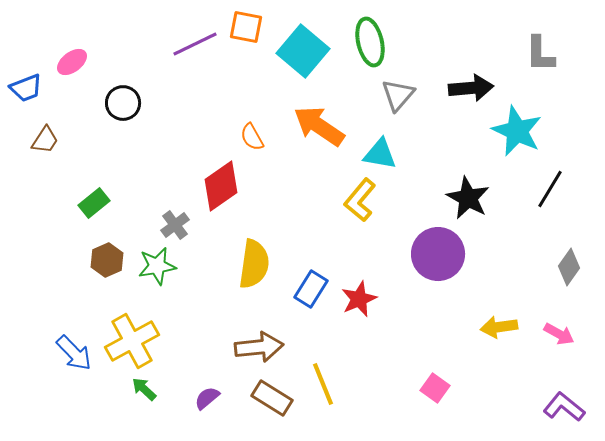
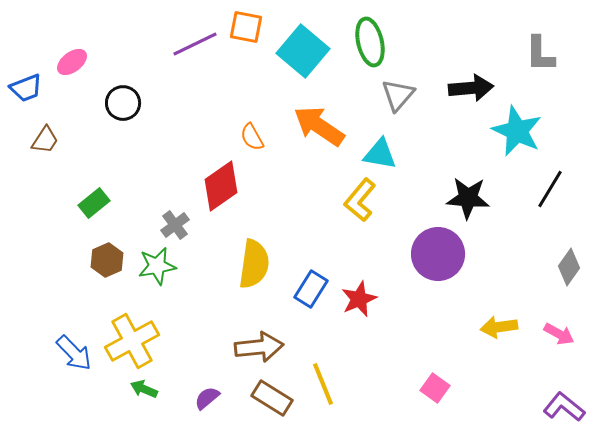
black star: rotated 24 degrees counterclockwise
green arrow: rotated 20 degrees counterclockwise
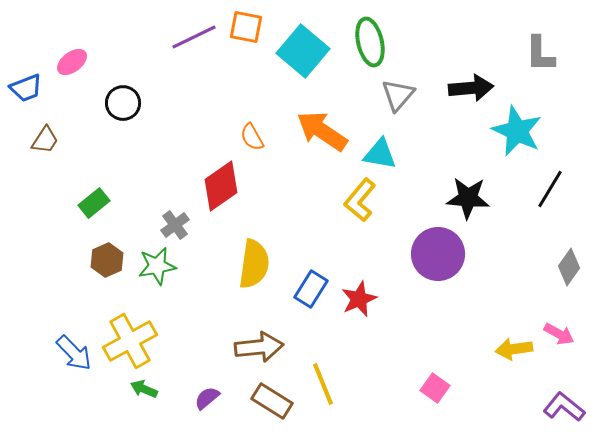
purple line: moved 1 px left, 7 px up
orange arrow: moved 3 px right, 5 px down
yellow arrow: moved 15 px right, 22 px down
yellow cross: moved 2 px left
brown rectangle: moved 3 px down
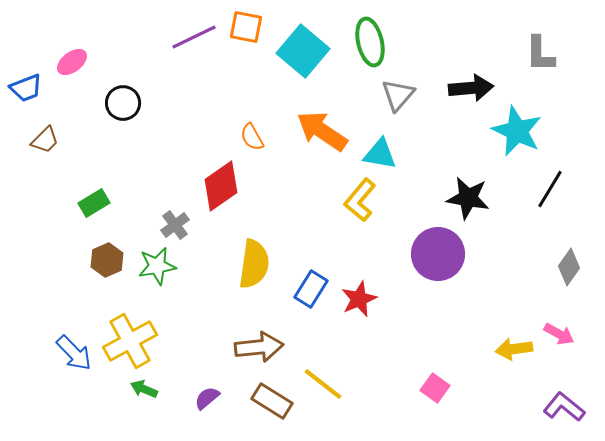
brown trapezoid: rotated 12 degrees clockwise
black star: rotated 6 degrees clockwise
green rectangle: rotated 8 degrees clockwise
yellow line: rotated 30 degrees counterclockwise
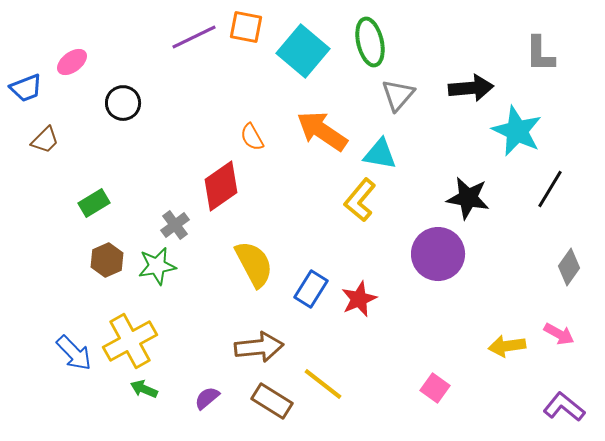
yellow semicircle: rotated 36 degrees counterclockwise
yellow arrow: moved 7 px left, 3 px up
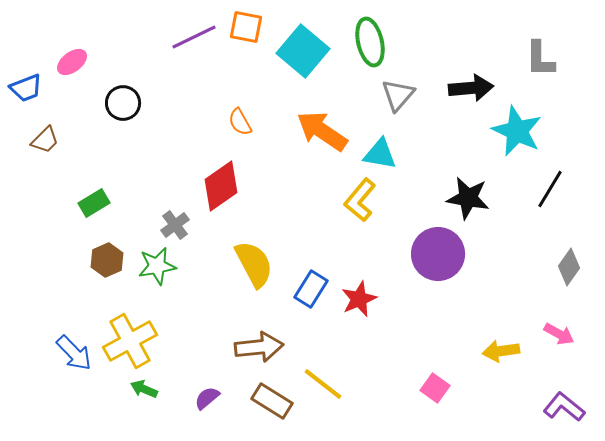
gray L-shape: moved 5 px down
orange semicircle: moved 12 px left, 15 px up
yellow arrow: moved 6 px left, 5 px down
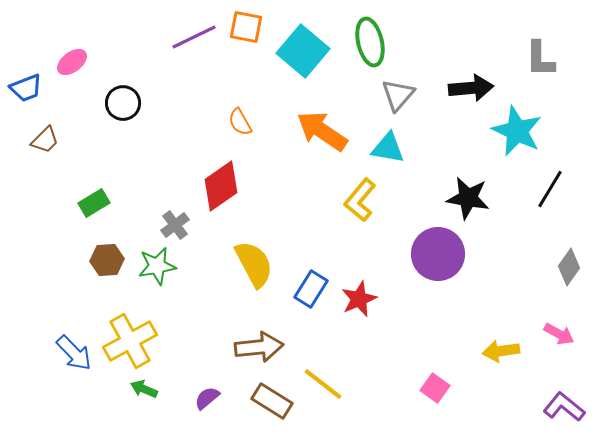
cyan triangle: moved 8 px right, 6 px up
brown hexagon: rotated 20 degrees clockwise
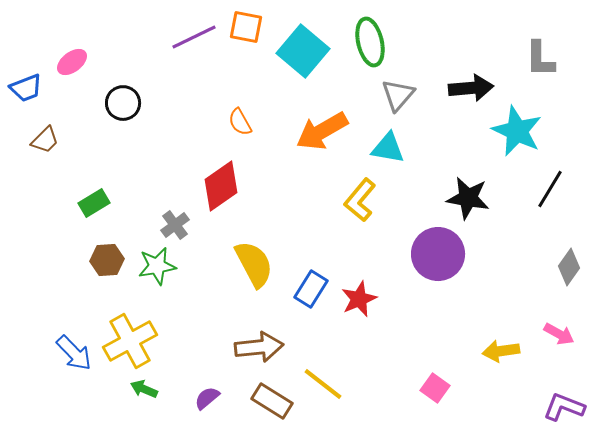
orange arrow: rotated 64 degrees counterclockwise
purple L-shape: rotated 18 degrees counterclockwise
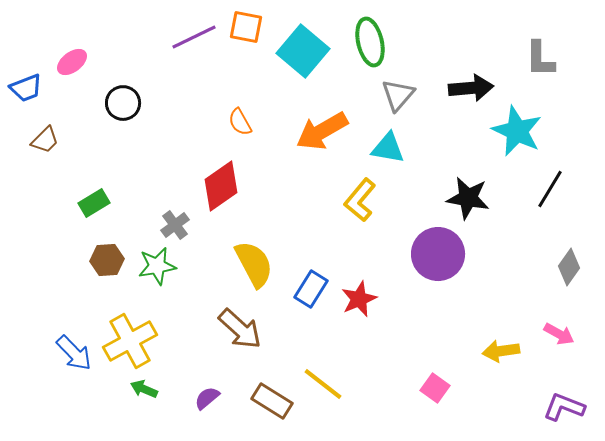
brown arrow: moved 19 px left, 18 px up; rotated 48 degrees clockwise
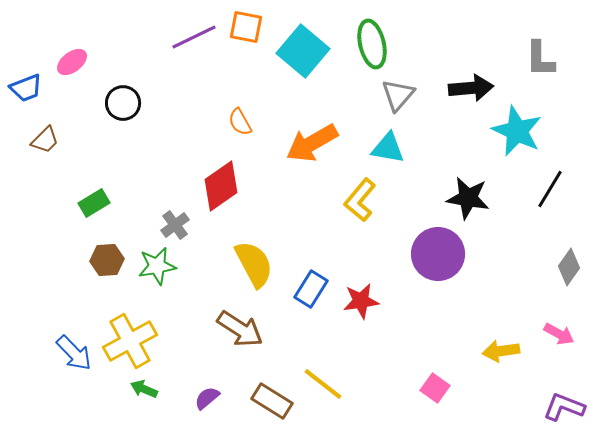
green ellipse: moved 2 px right, 2 px down
orange arrow: moved 10 px left, 12 px down
red star: moved 2 px right, 2 px down; rotated 15 degrees clockwise
brown arrow: rotated 9 degrees counterclockwise
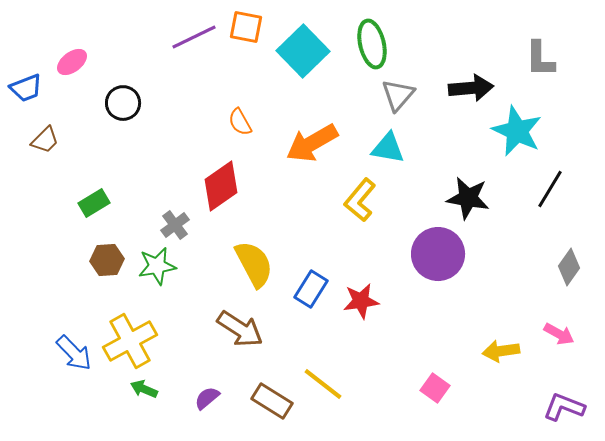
cyan square: rotated 6 degrees clockwise
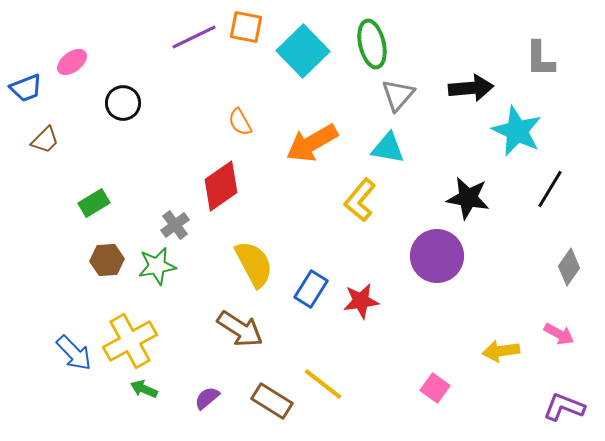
purple circle: moved 1 px left, 2 px down
